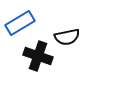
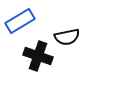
blue rectangle: moved 2 px up
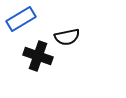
blue rectangle: moved 1 px right, 2 px up
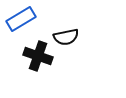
black semicircle: moved 1 px left
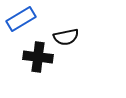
black cross: moved 1 px down; rotated 12 degrees counterclockwise
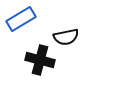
black cross: moved 2 px right, 3 px down; rotated 8 degrees clockwise
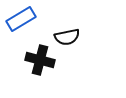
black semicircle: moved 1 px right
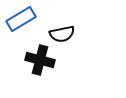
black semicircle: moved 5 px left, 3 px up
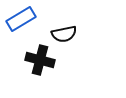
black semicircle: moved 2 px right
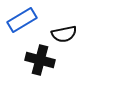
blue rectangle: moved 1 px right, 1 px down
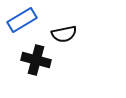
black cross: moved 4 px left
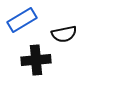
black cross: rotated 20 degrees counterclockwise
